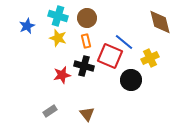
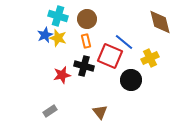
brown circle: moved 1 px down
blue star: moved 18 px right, 9 px down
brown triangle: moved 13 px right, 2 px up
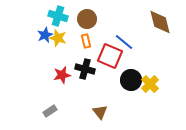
yellow cross: moved 26 px down; rotated 18 degrees counterclockwise
black cross: moved 1 px right, 3 px down
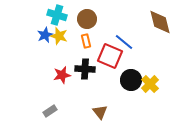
cyan cross: moved 1 px left, 1 px up
yellow star: moved 1 px right, 2 px up
black cross: rotated 12 degrees counterclockwise
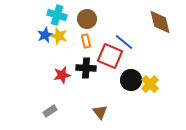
black cross: moved 1 px right, 1 px up
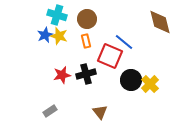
black cross: moved 6 px down; rotated 18 degrees counterclockwise
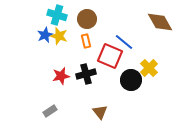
brown diamond: rotated 16 degrees counterclockwise
red star: moved 1 px left, 1 px down
yellow cross: moved 1 px left, 16 px up
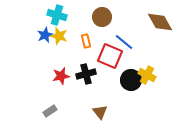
brown circle: moved 15 px right, 2 px up
yellow cross: moved 2 px left, 7 px down; rotated 18 degrees counterclockwise
